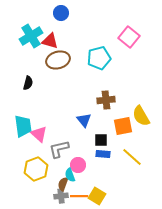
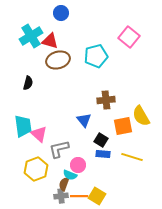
cyan pentagon: moved 3 px left, 2 px up
black square: rotated 32 degrees clockwise
yellow line: rotated 25 degrees counterclockwise
cyan semicircle: rotated 48 degrees counterclockwise
brown semicircle: moved 1 px right
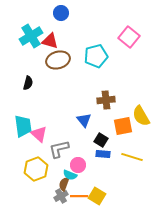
gray cross: rotated 24 degrees counterclockwise
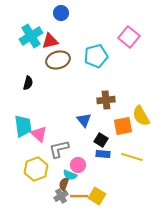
red triangle: rotated 30 degrees counterclockwise
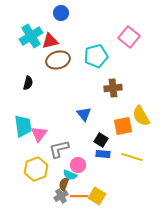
brown cross: moved 7 px right, 12 px up
blue triangle: moved 6 px up
pink triangle: rotated 24 degrees clockwise
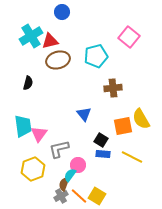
blue circle: moved 1 px right, 1 px up
yellow semicircle: moved 3 px down
yellow line: rotated 10 degrees clockwise
yellow hexagon: moved 3 px left
cyan semicircle: rotated 104 degrees clockwise
orange line: rotated 42 degrees clockwise
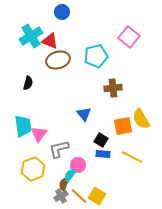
red triangle: rotated 36 degrees clockwise
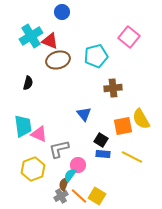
pink triangle: rotated 42 degrees counterclockwise
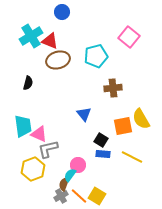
gray L-shape: moved 11 px left
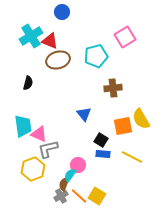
pink square: moved 4 px left; rotated 20 degrees clockwise
